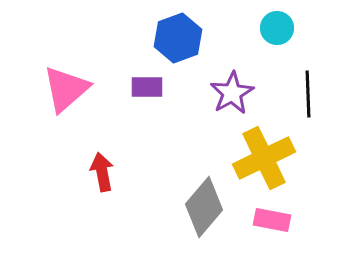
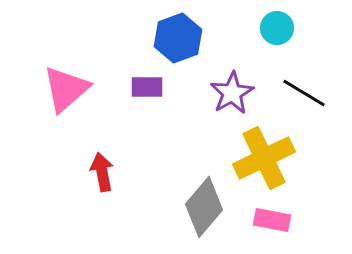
black line: moved 4 px left, 1 px up; rotated 57 degrees counterclockwise
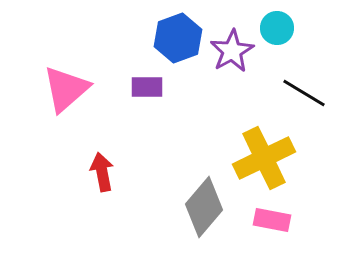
purple star: moved 42 px up
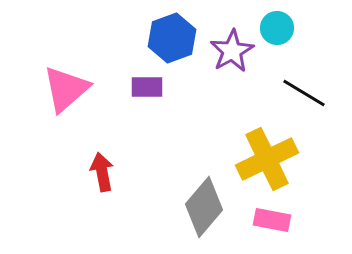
blue hexagon: moved 6 px left
yellow cross: moved 3 px right, 1 px down
